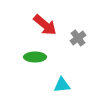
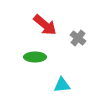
gray cross: rotated 14 degrees counterclockwise
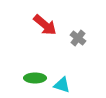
green ellipse: moved 21 px down
cyan triangle: rotated 24 degrees clockwise
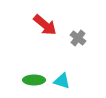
green ellipse: moved 1 px left, 2 px down
cyan triangle: moved 4 px up
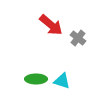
red arrow: moved 6 px right
green ellipse: moved 2 px right, 1 px up
